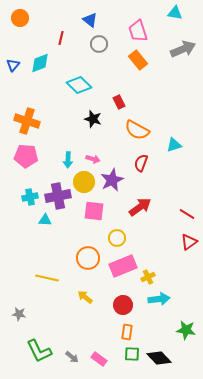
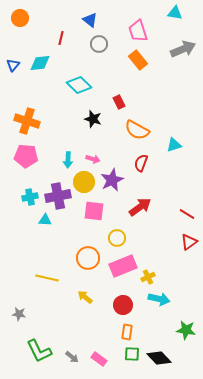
cyan diamond at (40, 63): rotated 15 degrees clockwise
cyan arrow at (159, 299): rotated 20 degrees clockwise
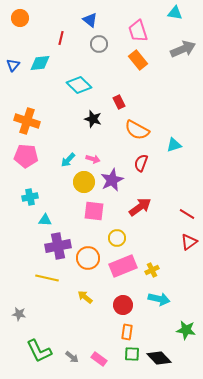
cyan arrow at (68, 160): rotated 42 degrees clockwise
purple cross at (58, 196): moved 50 px down
yellow cross at (148, 277): moved 4 px right, 7 px up
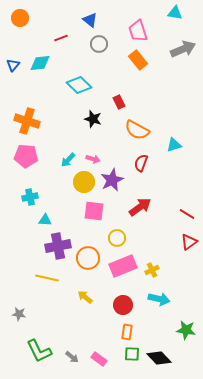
red line at (61, 38): rotated 56 degrees clockwise
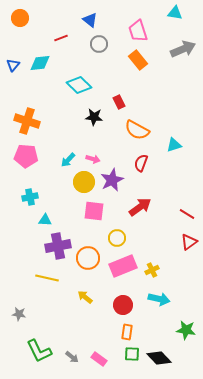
black star at (93, 119): moved 1 px right, 2 px up; rotated 12 degrees counterclockwise
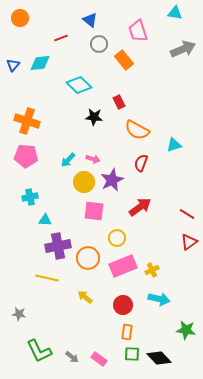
orange rectangle at (138, 60): moved 14 px left
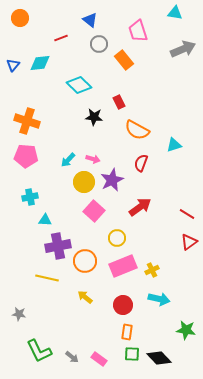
pink square at (94, 211): rotated 35 degrees clockwise
orange circle at (88, 258): moved 3 px left, 3 px down
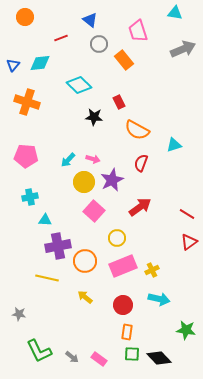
orange circle at (20, 18): moved 5 px right, 1 px up
orange cross at (27, 121): moved 19 px up
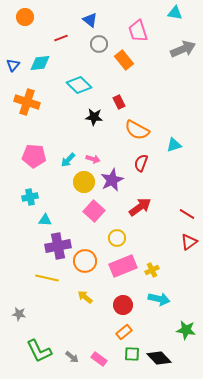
pink pentagon at (26, 156): moved 8 px right
orange rectangle at (127, 332): moved 3 px left; rotated 42 degrees clockwise
